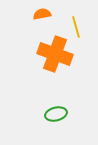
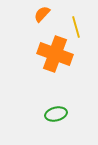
orange semicircle: rotated 36 degrees counterclockwise
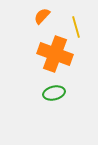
orange semicircle: moved 2 px down
green ellipse: moved 2 px left, 21 px up
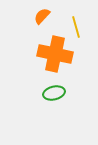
orange cross: rotated 8 degrees counterclockwise
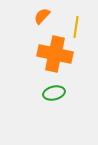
yellow line: rotated 25 degrees clockwise
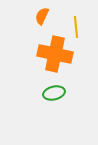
orange semicircle: rotated 18 degrees counterclockwise
yellow line: rotated 15 degrees counterclockwise
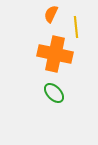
orange semicircle: moved 9 px right, 2 px up
green ellipse: rotated 60 degrees clockwise
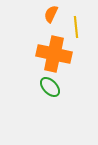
orange cross: moved 1 px left
green ellipse: moved 4 px left, 6 px up
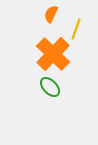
yellow line: moved 2 px down; rotated 25 degrees clockwise
orange cross: moved 1 px left; rotated 32 degrees clockwise
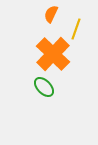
green ellipse: moved 6 px left
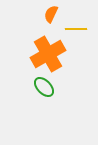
yellow line: rotated 70 degrees clockwise
orange cross: moved 5 px left; rotated 16 degrees clockwise
